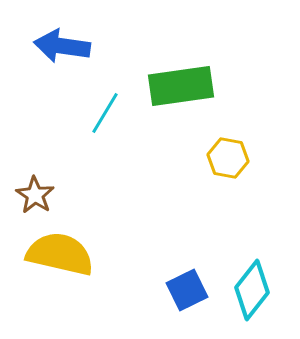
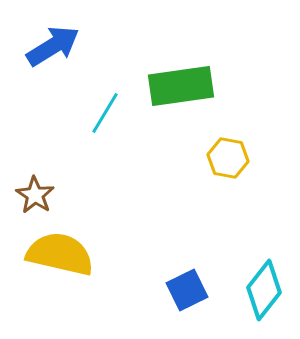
blue arrow: moved 9 px left; rotated 140 degrees clockwise
cyan diamond: moved 12 px right
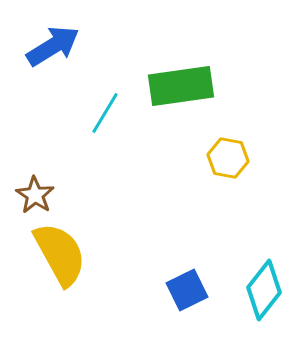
yellow semicircle: rotated 48 degrees clockwise
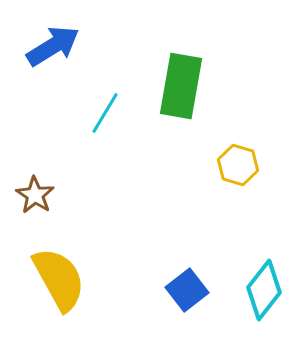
green rectangle: rotated 72 degrees counterclockwise
yellow hexagon: moved 10 px right, 7 px down; rotated 6 degrees clockwise
yellow semicircle: moved 1 px left, 25 px down
blue square: rotated 12 degrees counterclockwise
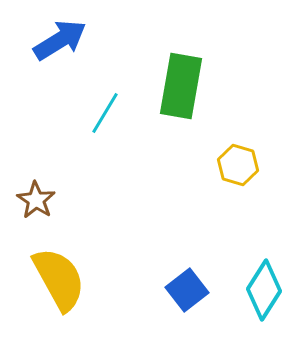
blue arrow: moved 7 px right, 6 px up
brown star: moved 1 px right, 5 px down
cyan diamond: rotated 6 degrees counterclockwise
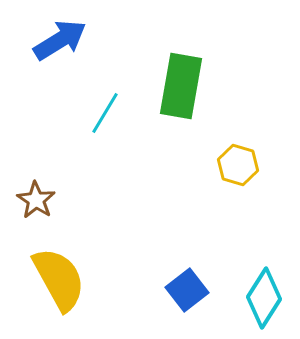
cyan diamond: moved 8 px down
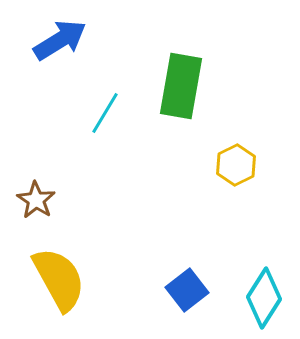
yellow hexagon: moved 2 px left; rotated 18 degrees clockwise
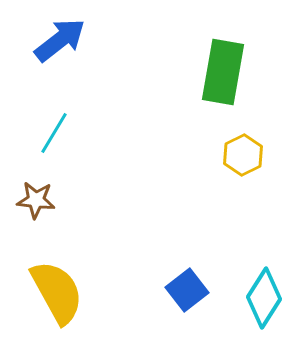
blue arrow: rotated 6 degrees counterclockwise
green rectangle: moved 42 px right, 14 px up
cyan line: moved 51 px left, 20 px down
yellow hexagon: moved 7 px right, 10 px up
brown star: rotated 27 degrees counterclockwise
yellow semicircle: moved 2 px left, 13 px down
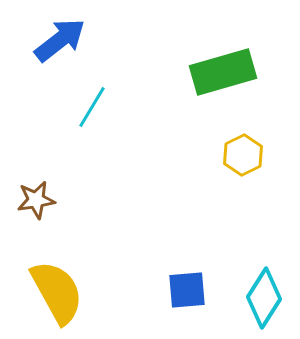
green rectangle: rotated 64 degrees clockwise
cyan line: moved 38 px right, 26 px up
brown star: rotated 15 degrees counterclockwise
blue square: rotated 33 degrees clockwise
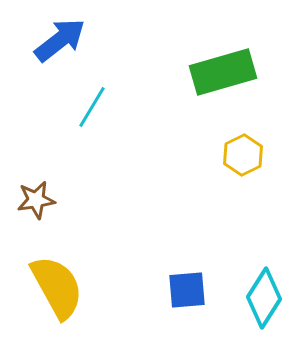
yellow semicircle: moved 5 px up
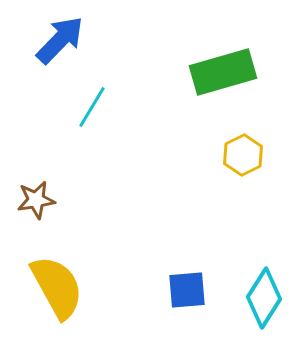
blue arrow: rotated 8 degrees counterclockwise
